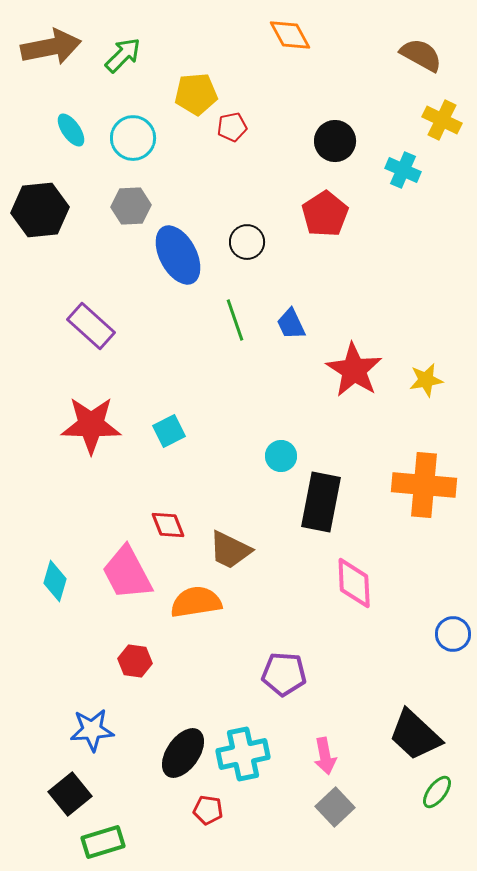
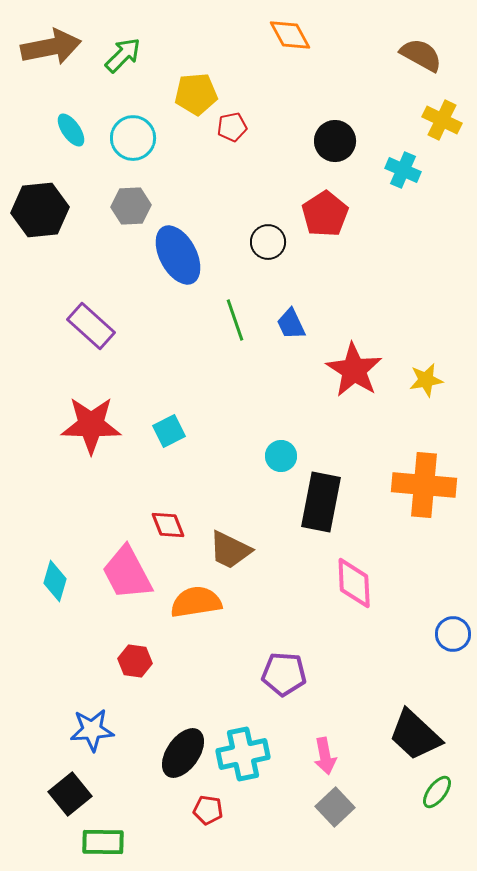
black circle at (247, 242): moved 21 px right
green rectangle at (103, 842): rotated 18 degrees clockwise
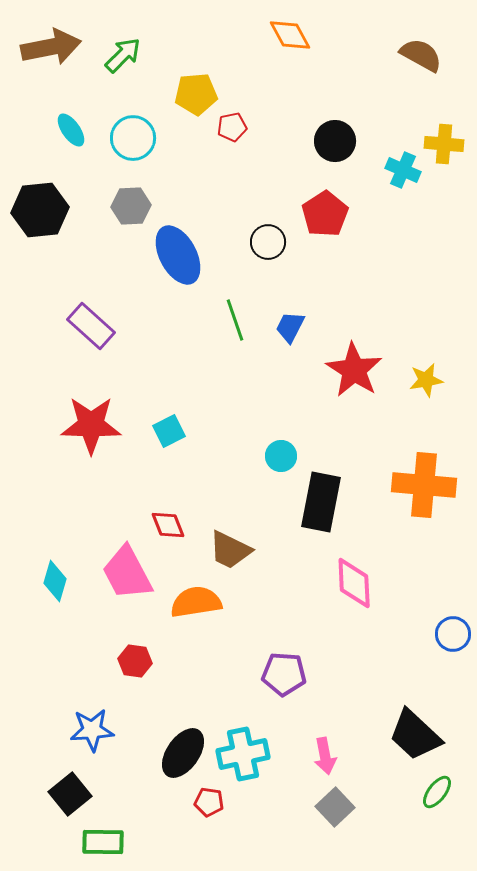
yellow cross at (442, 120): moved 2 px right, 24 px down; rotated 21 degrees counterclockwise
blue trapezoid at (291, 324): moved 1 px left, 3 px down; rotated 52 degrees clockwise
red pentagon at (208, 810): moved 1 px right, 8 px up
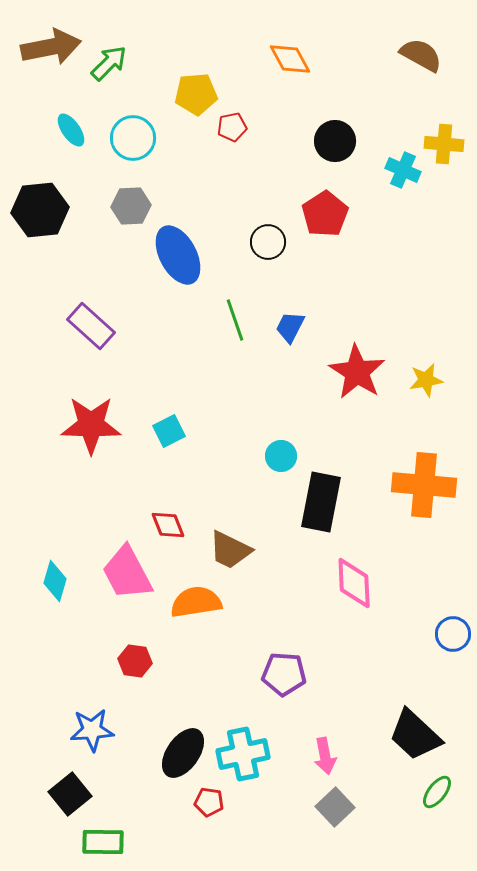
orange diamond at (290, 35): moved 24 px down
green arrow at (123, 55): moved 14 px left, 8 px down
red star at (354, 370): moved 3 px right, 2 px down
